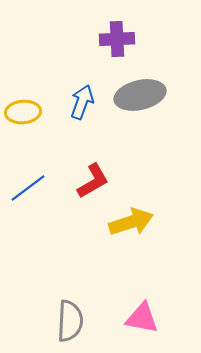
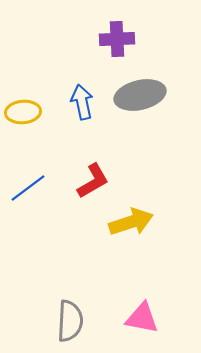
blue arrow: rotated 32 degrees counterclockwise
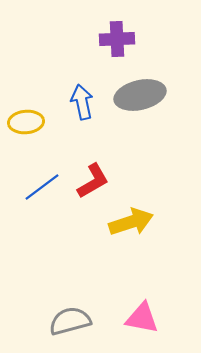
yellow ellipse: moved 3 px right, 10 px down
blue line: moved 14 px right, 1 px up
gray semicircle: rotated 108 degrees counterclockwise
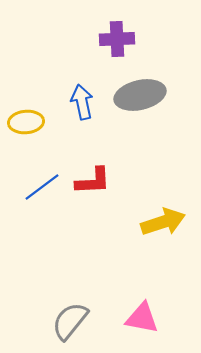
red L-shape: rotated 27 degrees clockwise
yellow arrow: moved 32 px right
gray semicircle: rotated 36 degrees counterclockwise
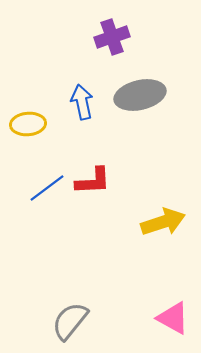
purple cross: moved 5 px left, 2 px up; rotated 16 degrees counterclockwise
yellow ellipse: moved 2 px right, 2 px down
blue line: moved 5 px right, 1 px down
pink triangle: moved 31 px right; rotated 18 degrees clockwise
